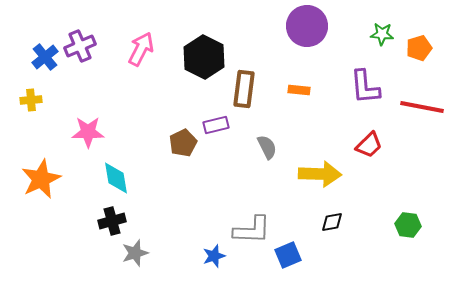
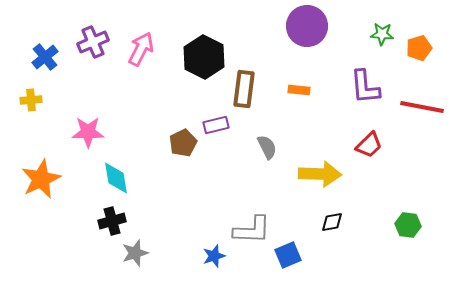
purple cross: moved 13 px right, 4 px up
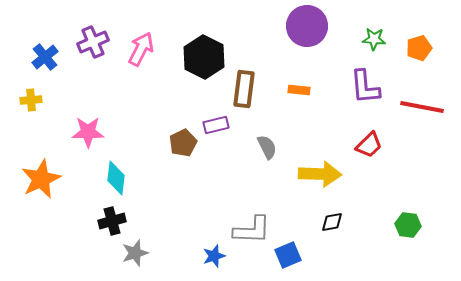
green star: moved 8 px left, 5 px down
cyan diamond: rotated 16 degrees clockwise
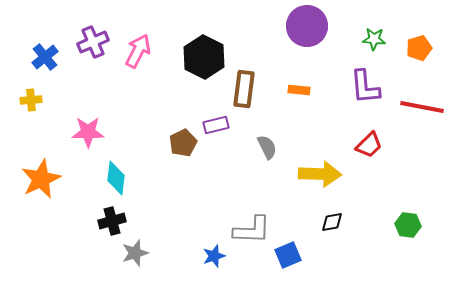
pink arrow: moved 3 px left, 2 px down
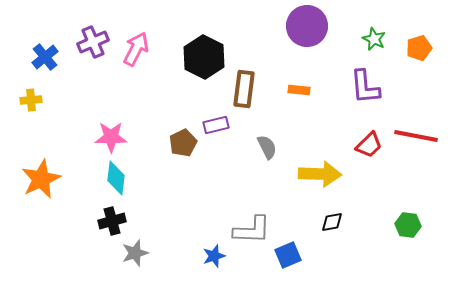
green star: rotated 20 degrees clockwise
pink arrow: moved 2 px left, 2 px up
red line: moved 6 px left, 29 px down
pink star: moved 23 px right, 5 px down
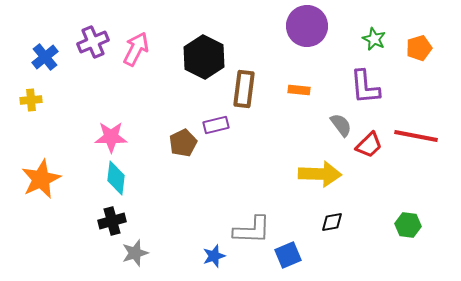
gray semicircle: moved 74 px right, 22 px up; rotated 10 degrees counterclockwise
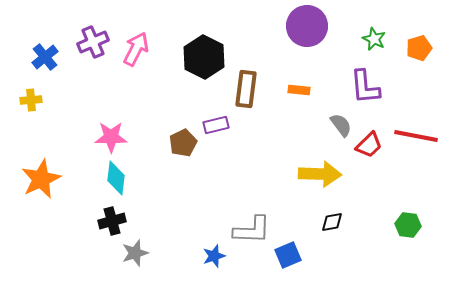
brown rectangle: moved 2 px right
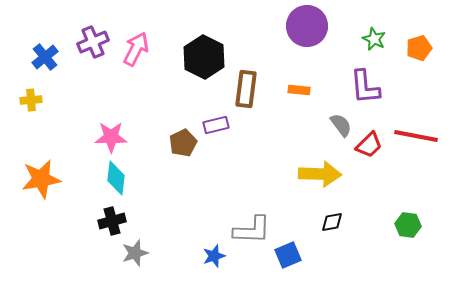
orange star: rotated 15 degrees clockwise
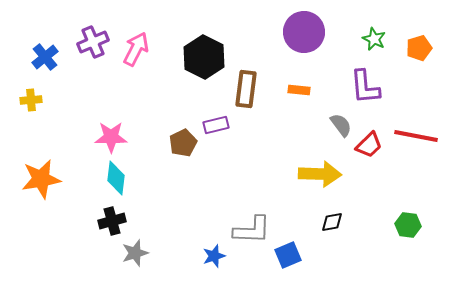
purple circle: moved 3 px left, 6 px down
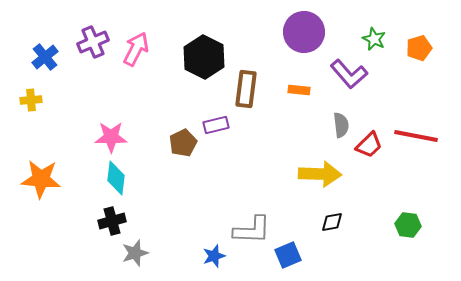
purple L-shape: moved 16 px left, 13 px up; rotated 36 degrees counterclockwise
gray semicircle: rotated 30 degrees clockwise
orange star: rotated 15 degrees clockwise
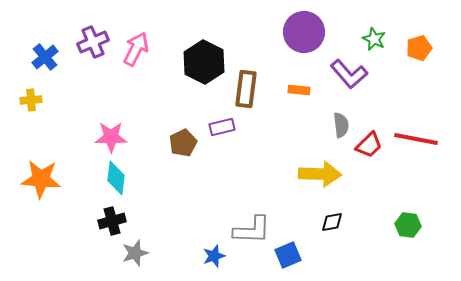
black hexagon: moved 5 px down
purple rectangle: moved 6 px right, 2 px down
red line: moved 3 px down
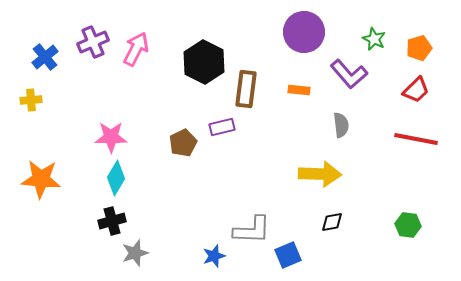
red trapezoid: moved 47 px right, 55 px up
cyan diamond: rotated 24 degrees clockwise
